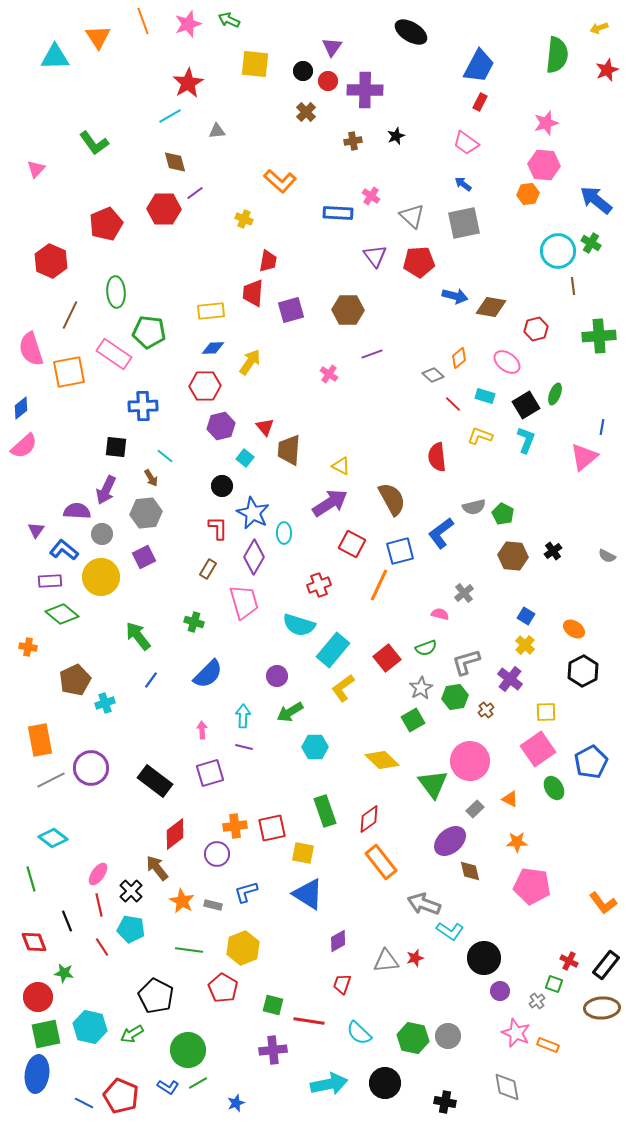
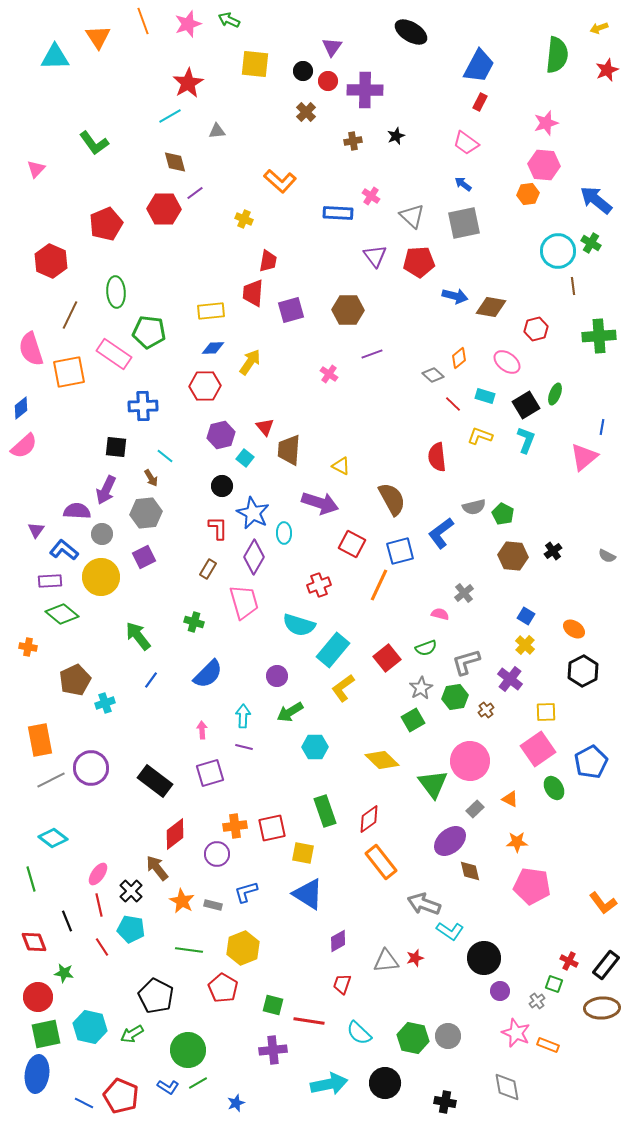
purple hexagon at (221, 426): moved 9 px down
purple arrow at (330, 503): moved 10 px left; rotated 51 degrees clockwise
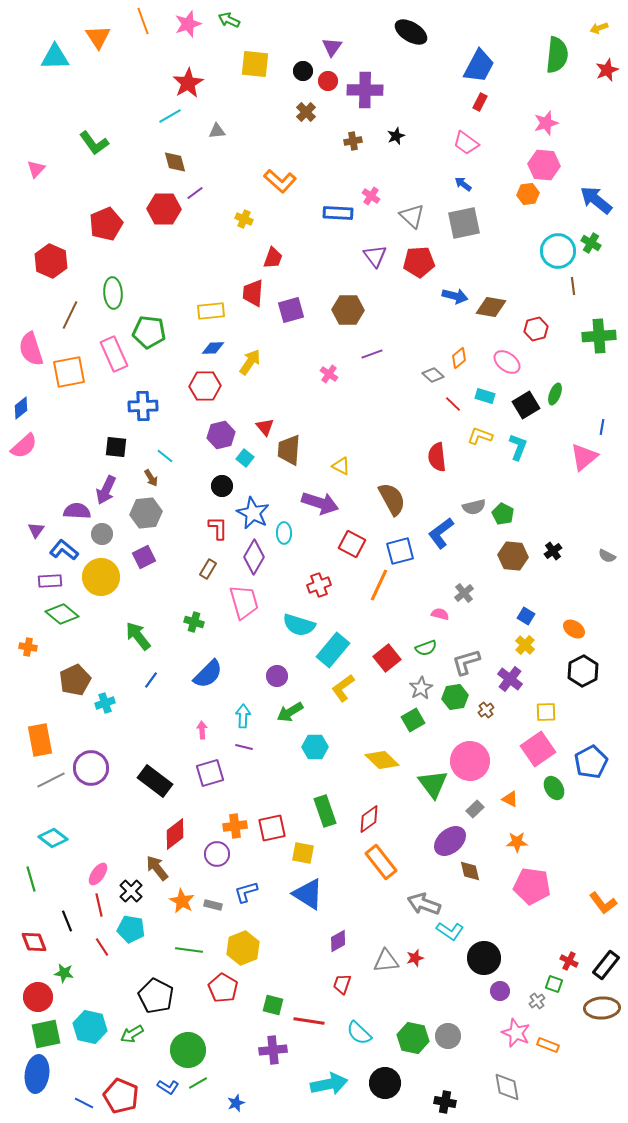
red trapezoid at (268, 261): moved 5 px right, 3 px up; rotated 10 degrees clockwise
green ellipse at (116, 292): moved 3 px left, 1 px down
pink rectangle at (114, 354): rotated 32 degrees clockwise
cyan L-shape at (526, 440): moved 8 px left, 7 px down
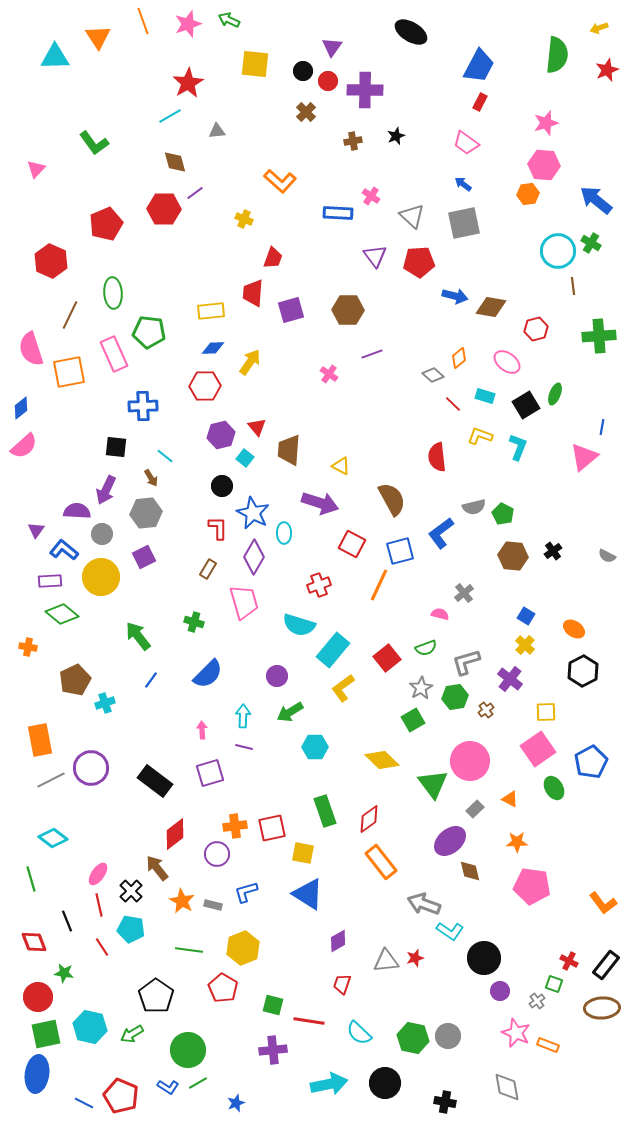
red triangle at (265, 427): moved 8 px left
black pentagon at (156, 996): rotated 8 degrees clockwise
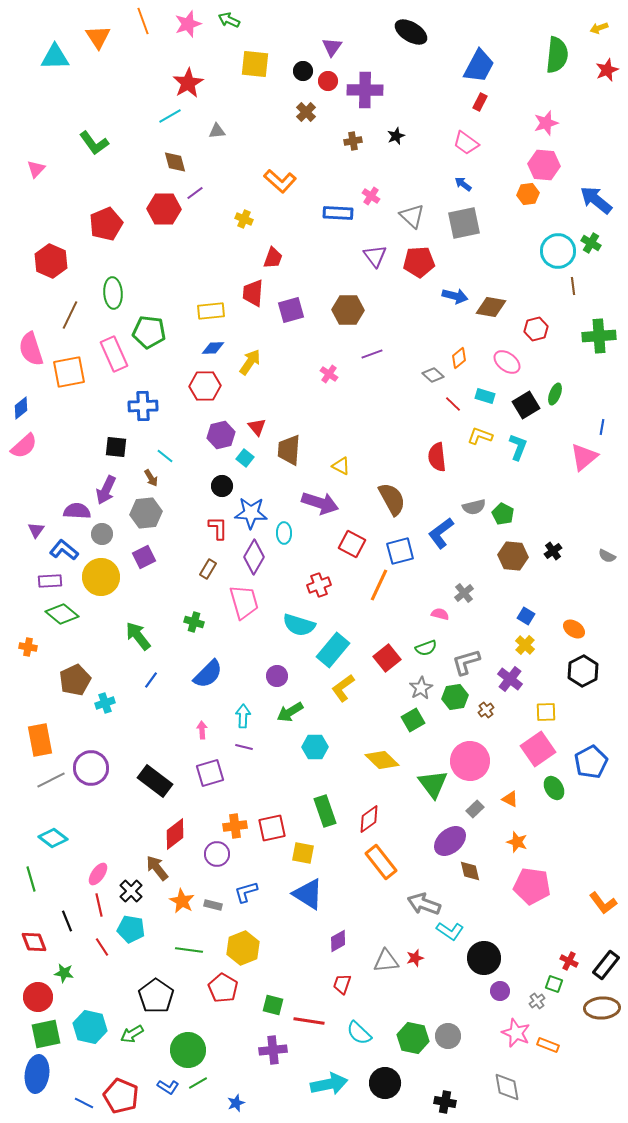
blue star at (253, 513): moved 2 px left; rotated 24 degrees counterclockwise
orange star at (517, 842): rotated 20 degrees clockwise
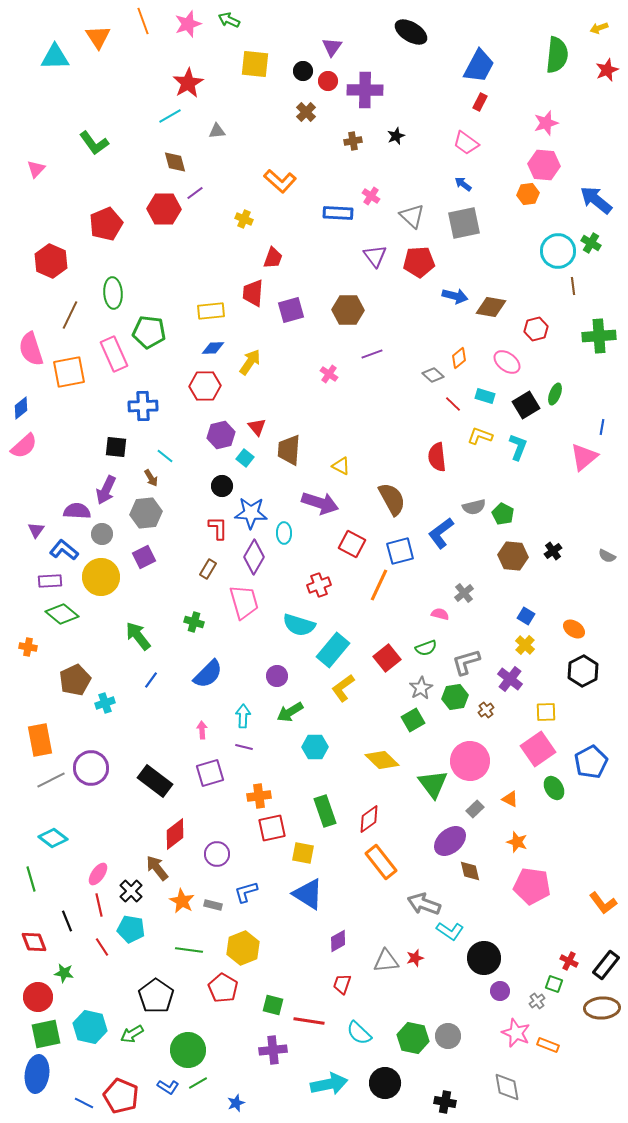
orange cross at (235, 826): moved 24 px right, 30 px up
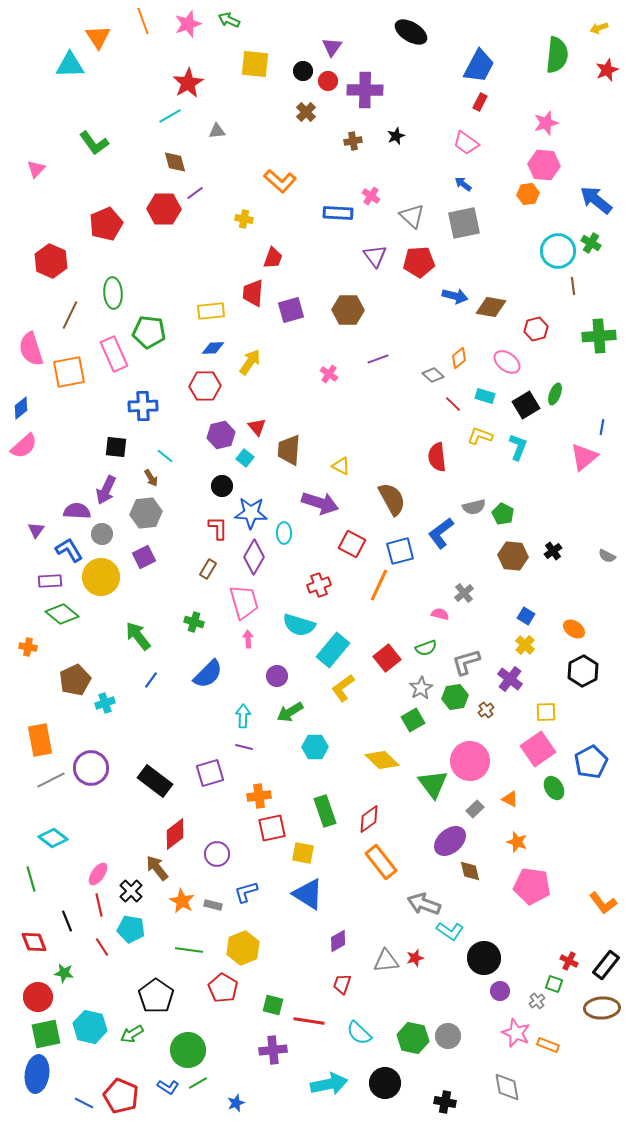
cyan triangle at (55, 57): moved 15 px right, 8 px down
yellow cross at (244, 219): rotated 12 degrees counterclockwise
purple line at (372, 354): moved 6 px right, 5 px down
blue L-shape at (64, 550): moved 5 px right; rotated 20 degrees clockwise
pink arrow at (202, 730): moved 46 px right, 91 px up
